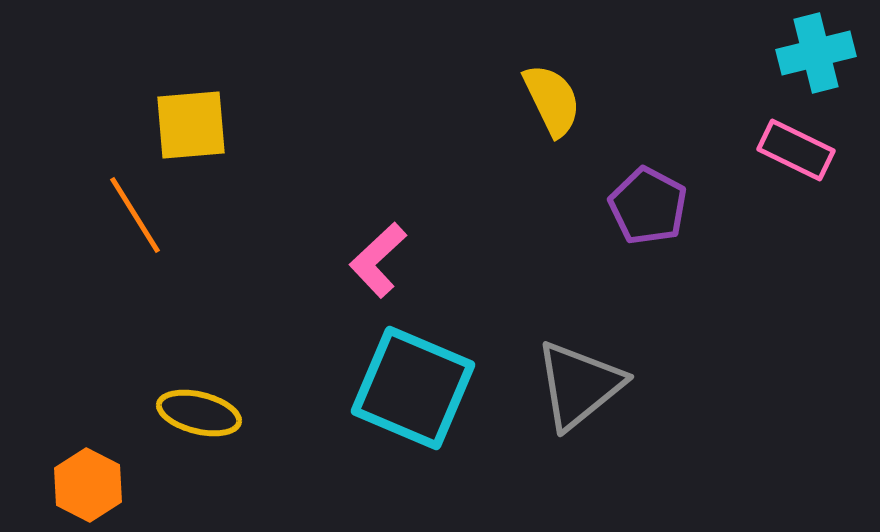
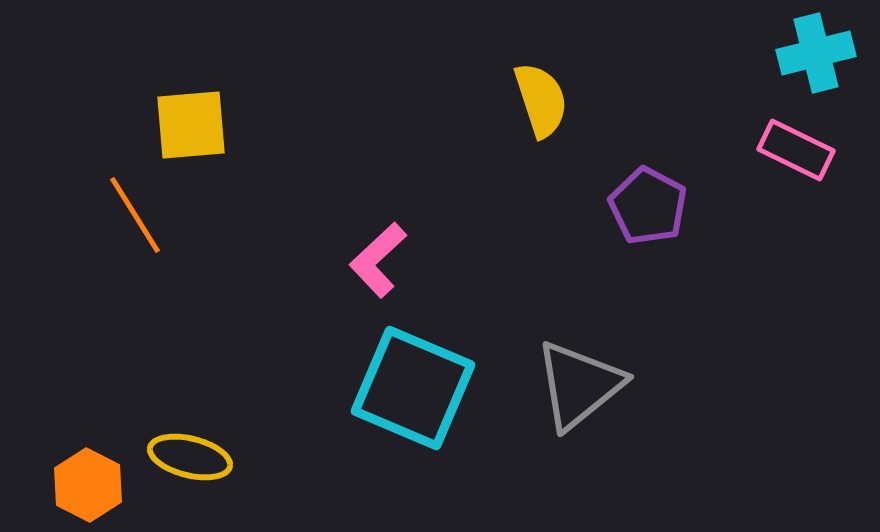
yellow semicircle: moved 11 px left; rotated 8 degrees clockwise
yellow ellipse: moved 9 px left, 44 px down
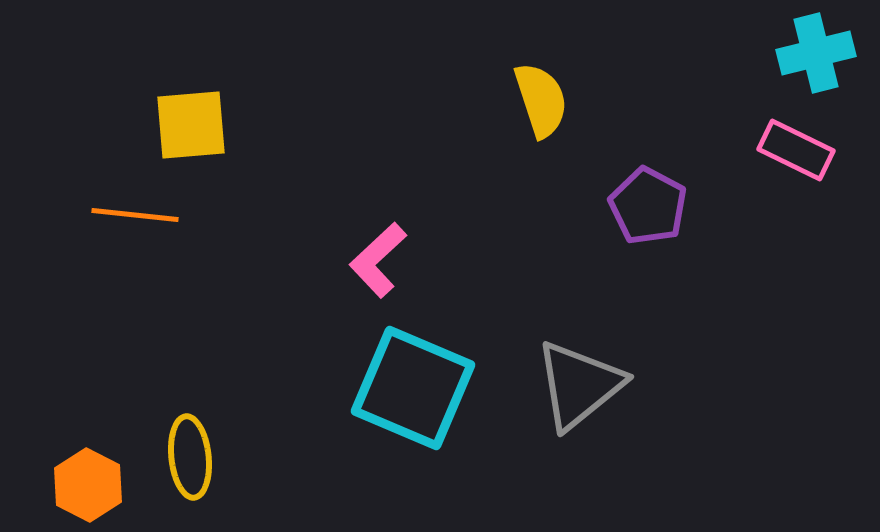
orange line: rotated 52 degrees counterclockwise
yellow ellipse: rotated 70 degrees clockwise
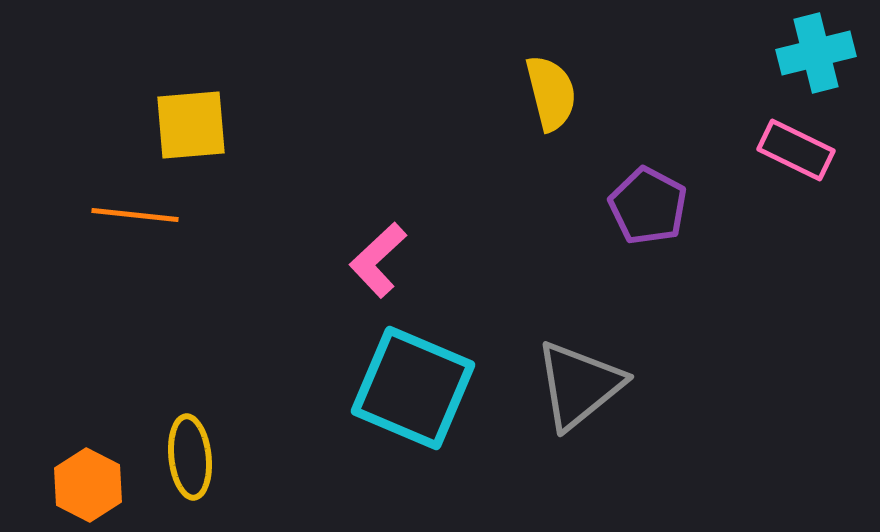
yellow semicircle: moved 10 px right, 7 px up; rotated 4 degrees clockwise
